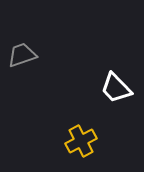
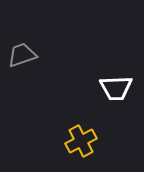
white trapezoid: rotated 48 degrees counterclockwise
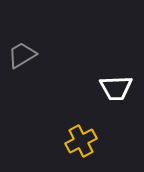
gray trapezoid: rotated 12 degrees counterclockwise
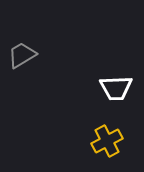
yellow cross: moved 26 px right
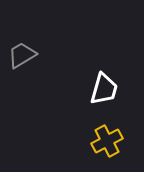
white trapezoid: moved 12 px left, 1 px down; rotated 72 degrees counterclockwise
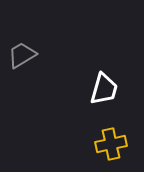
yellow cross: moved 4 px right, 3 px down; rotated 16 degrees clockwise
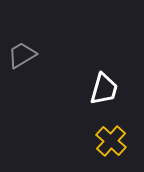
yellow cross: moved 3 px up; rotated 36 degrees counterclockwise
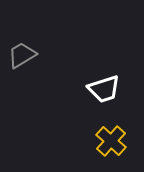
white trapezoid: rotated 56 degrees clockwise
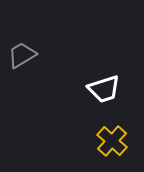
yellow cross: moved 1 px right
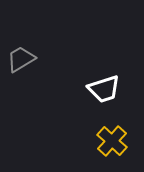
gray trapezoid: moved 1 px left, 4 px down
